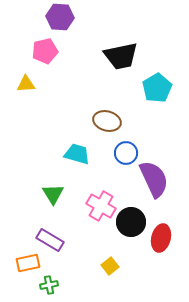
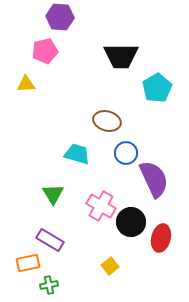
black trapezoid: rotated 12 degrees clockwise
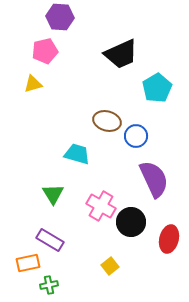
black trapezoid: moved 2 px up; rotated 24 degrees counterclockwise
yellow triangle: moved 7 px right; rotated 12 degrees counterclockwise
blue circle: moved 10 px right, 17 px up
red ellipse: moved 8 px right, 1 px down
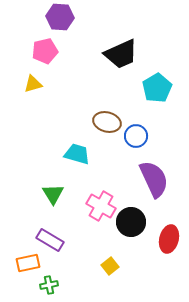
brown ellipse: moved 1 px down
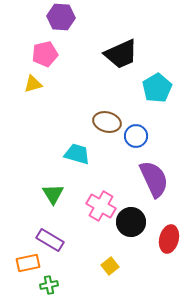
purple hexagon: moved 1 px right
pink pentagon: moved 3 px down
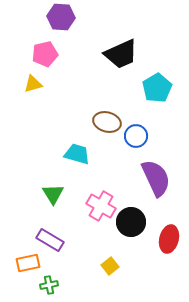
purple semicircle: moved 2 px right, 1 px up
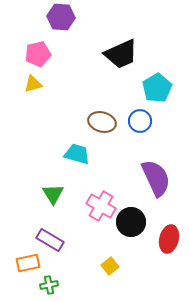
pink pentagon: moved 7 px left
brown ellipse: moved 5 px left
blue circle: moved 4 px right, 15 px up
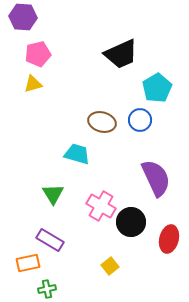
purple hexagon: moved 38 px left
blue circle: moved 1 px up
green cross: moved 2 px left, 4 px down
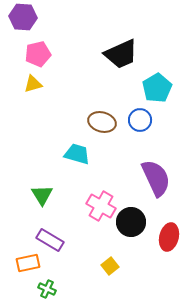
green triangle: moved 11 px left, 1 px down
red ellipse: moved 2 px up
green cross: rotated 36 degrees clockwise
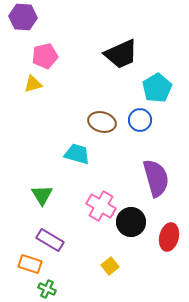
pink pentagon: moved 7 px right, 2 px down
purple semicircle: rotated 9 degrees clockwise
orange rectangle: moved 2 px right, 1 px down; rotated 30 degrees clockwise
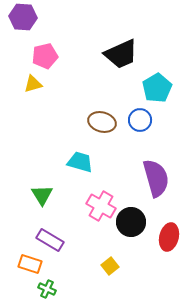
cyan trapezoid: moved 3 px right, 8 px down
